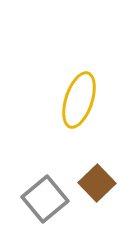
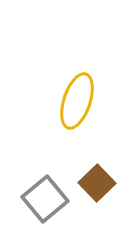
yellow ellipse: moved 2 px left, 1 px down
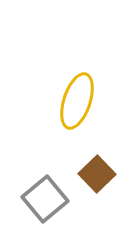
brown square: moved 9 px up
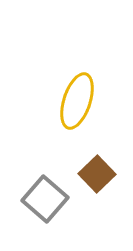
gray square: rotated 9 degrees counterclockwise
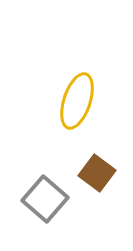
brown square: moved 1 px up; rotated 9 degrees counterclockwise
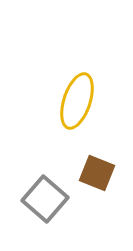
brown square: rotated 15 degrees counterclockwise
